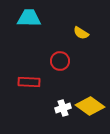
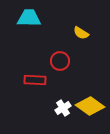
red rectangle: moved 6 px right, 2 px up
white cross: rotated 14 degrees counterclockwise
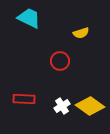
cyan trapezoid: rotated 25 degrees clockwise
yellow semicircle: rotated 49 degrees counterclockwise
red rectangle: moved 11 px left, 19 px down
white cross: moved 1 px left, 2 px up
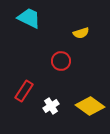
red circle: moved 1 px right
red rectangle: moved 8 px up; rotated 60 degrees counterclockwise
white cross: moved 11 px left
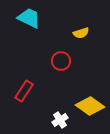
white cross: moved 9 px right, 14 px down
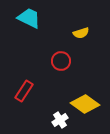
yellow diamond: moved 5 px left, 2 px up
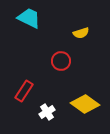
white cross: moved 13 px left, 8 px up
